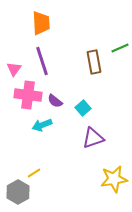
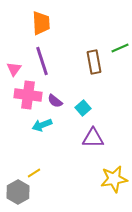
purple triangle: rotated 20 degrees clockwise
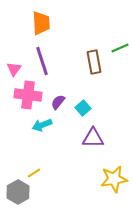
purple semicircle: moved 3 px right, 1 px down; rotated 91 degrees clockwise
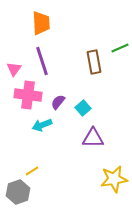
yellow line: moved 2 px left, 2 px up
gray hexagon: rotated 10 degrees clockwise
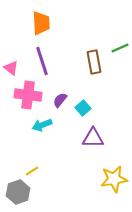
pink triangle: moved 3 px left, 1 px up; rotated 28 degrees counterclockwise
purple semicircle: moved 2 px right, 2 px up
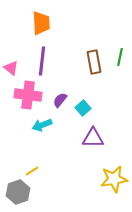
green line: moved 9 px down; rotated 54 degrees counterclockwise
purple line: rotated 24 degrees clockwise
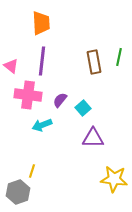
green line: moved 1 px left
pink triangle: moved 2 px up
yellow line: rotated 40 degrees counterclockwise
yellow star: rotated 16 degrees clockwise
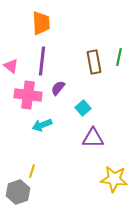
purple semicircle: moved 2 px left, 12 px up
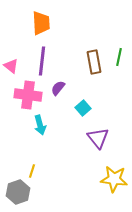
cyan arrow: moved 2 px left; rotated 84 degrees counterclockwise
purple triangle: moved 5 px right; rotated 50 degrees clockwise
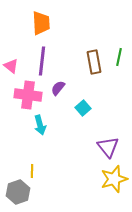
purple triangle: moved 10 px right, 9 px down
yellow line: rotated 16 degrees counterclockwise
yellow star: rotated 24 degrees counterclockwise
